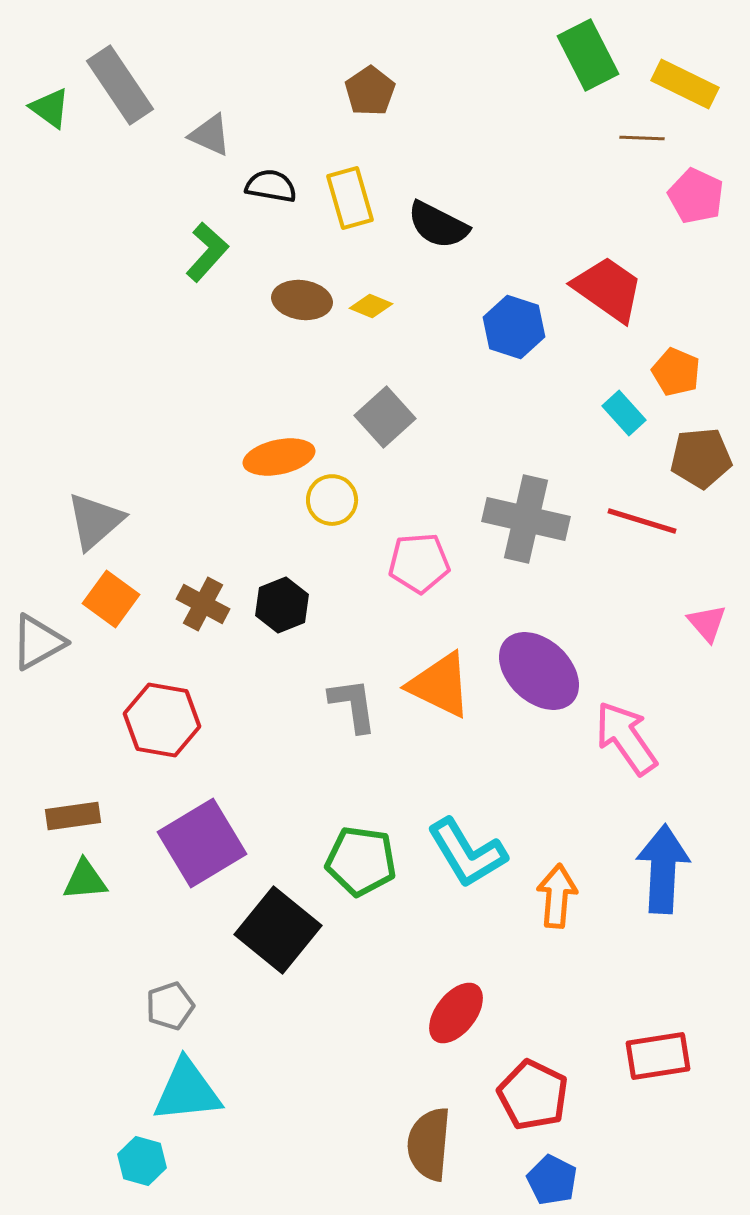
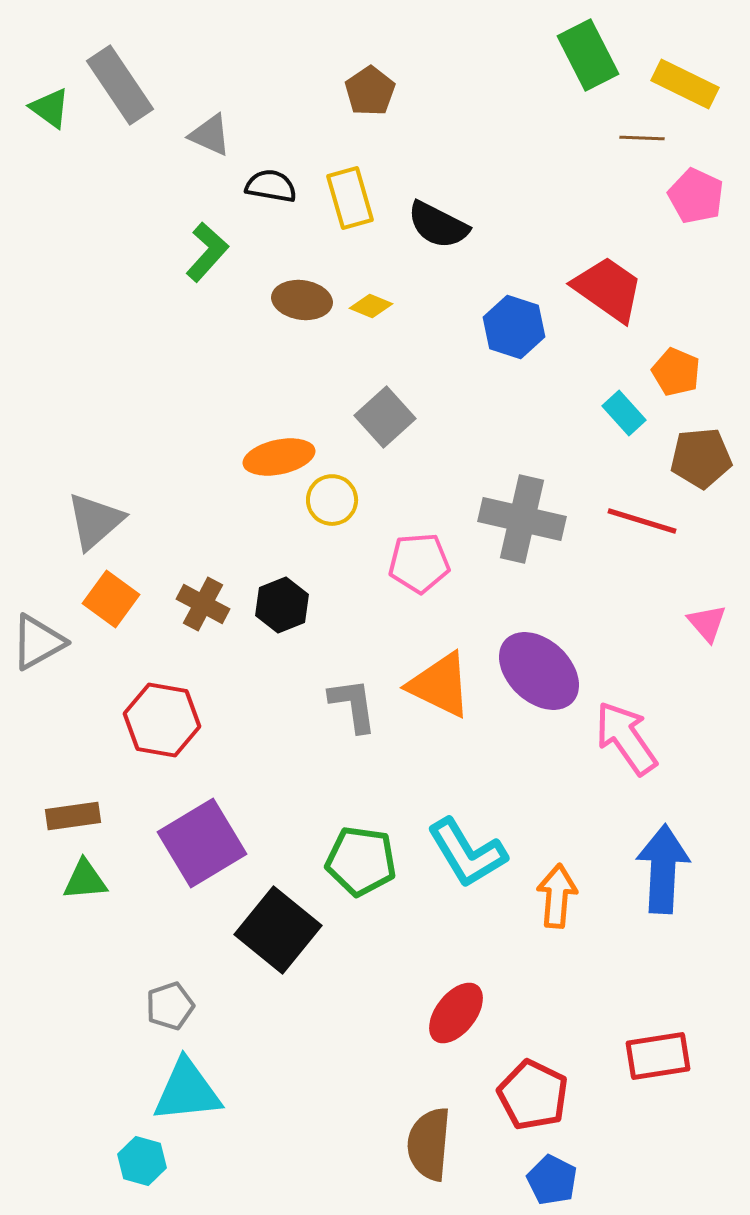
gray cross at (526, 519): moved 4 px left
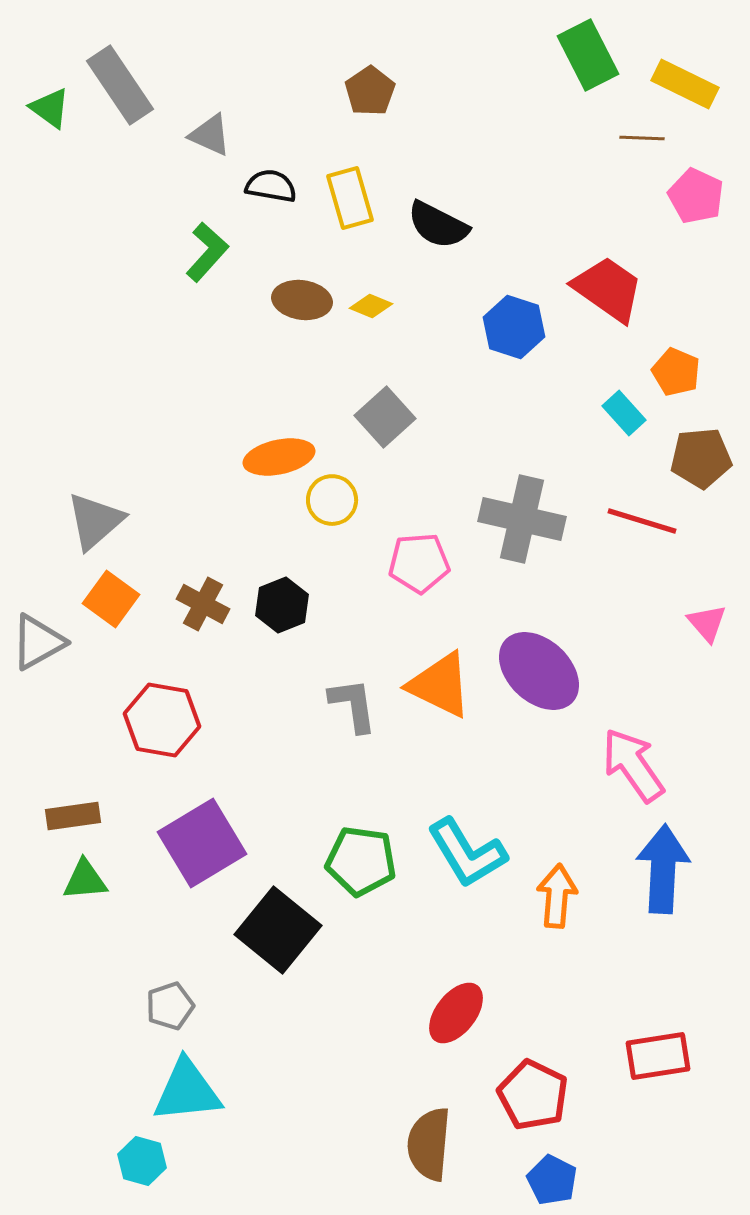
pink arrow at (626, 738): moved 7 px right, 27 px down
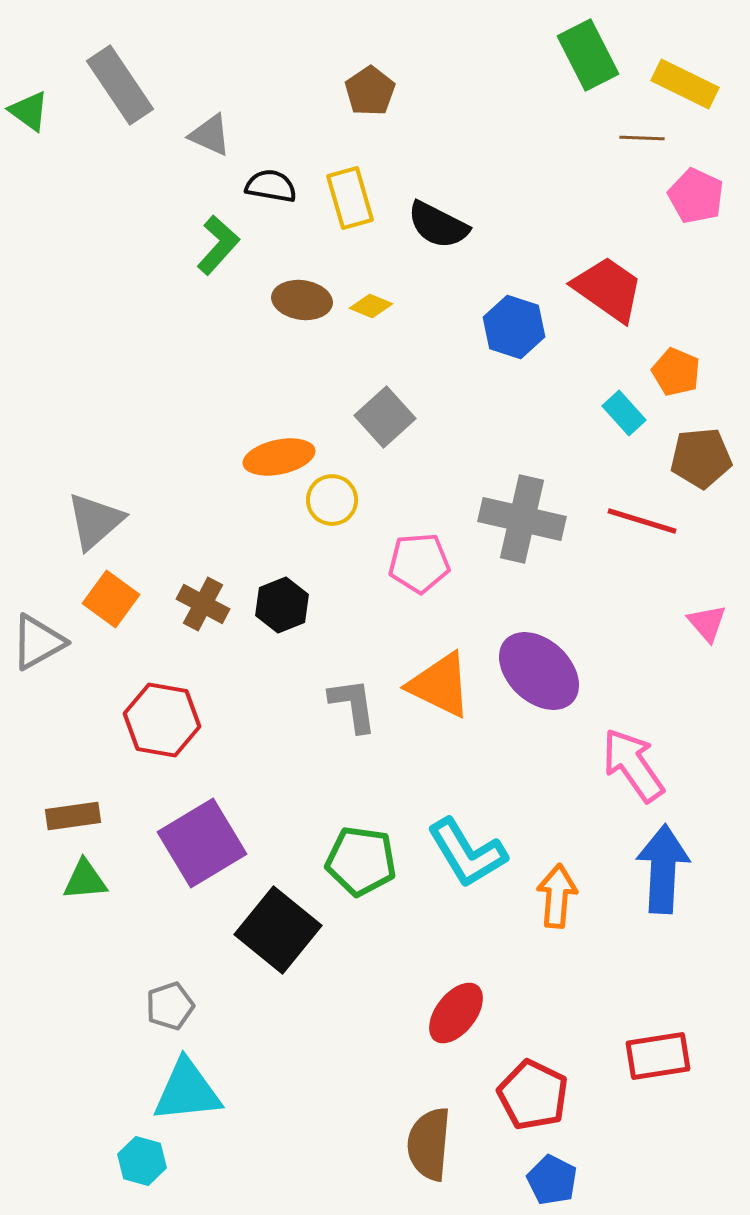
green triangle at (50, 108): moved 21 px left, 3 px down
green L-shape at (207, 252): moved 11 px right, 7 px up
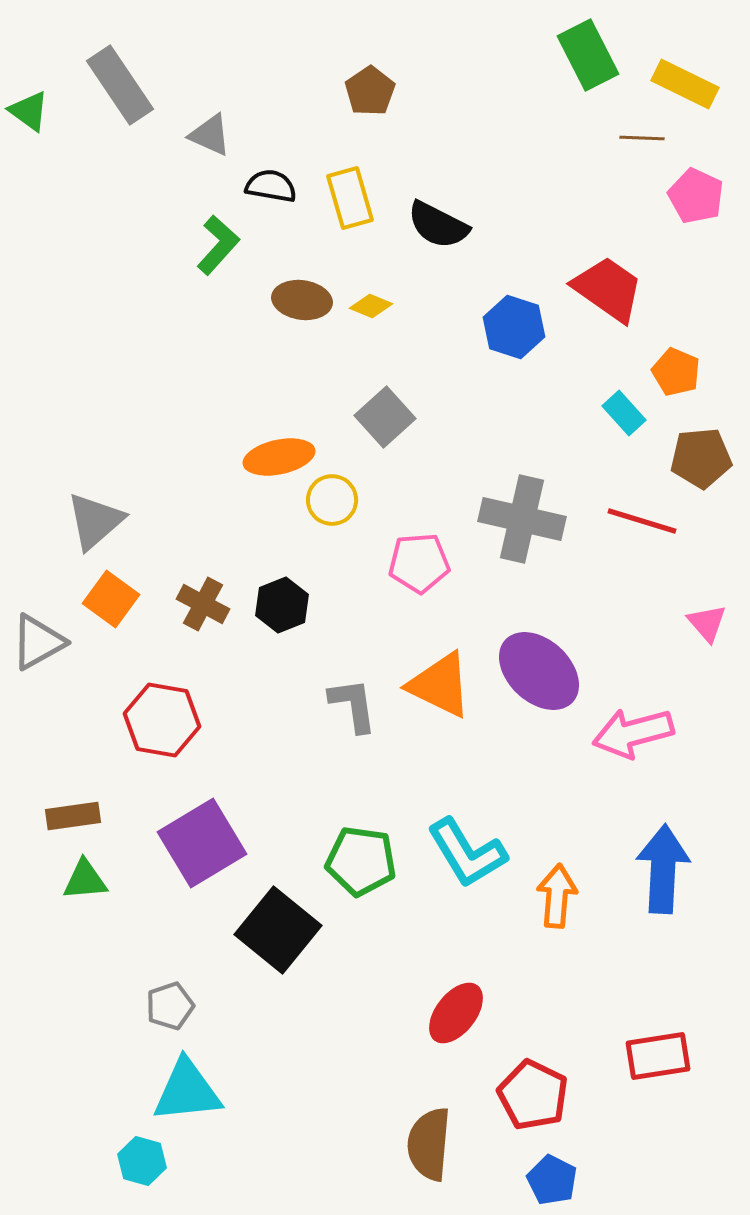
pink arrow at (633, 765): moved 32 px up; rotated 70 degrees counterclockwise
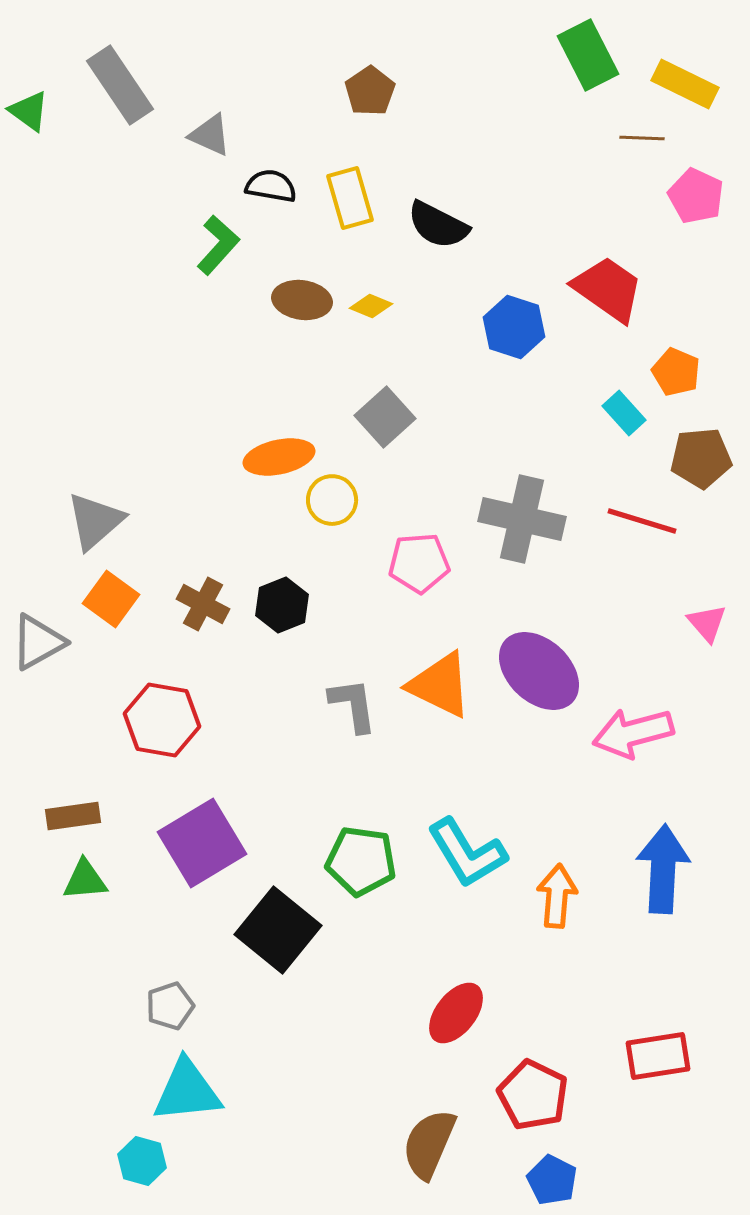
brown semicircle at (429, 1144): rotated 18 degrees clockwise
